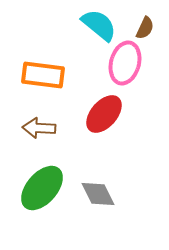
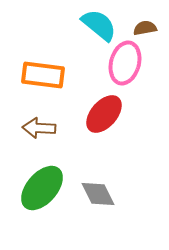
brown semicircle: rotated 125 degrees counterclockwise
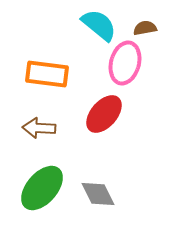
orange rectangle: moved 4 px right, 1 px up
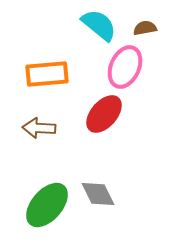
pink ellipse: moved 4 px down; rotated 9 degrees clockwise
orange rectangle: rotated 12 degrees counterclockwise
green ellipse: moved 5 px right, 17 px down
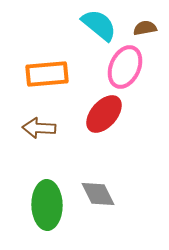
green ellipse: rotated 42 degrees counterclockwise
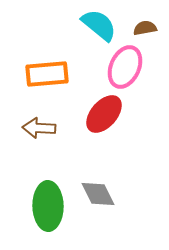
green ellipse: moved 1 px right, 1 px down
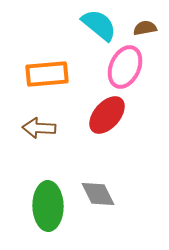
red ellipse: moved 3 px right, 1 px down
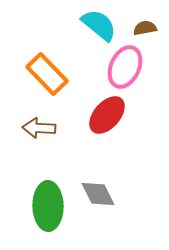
orange rectangle: rotated 51 degrees clockwise
